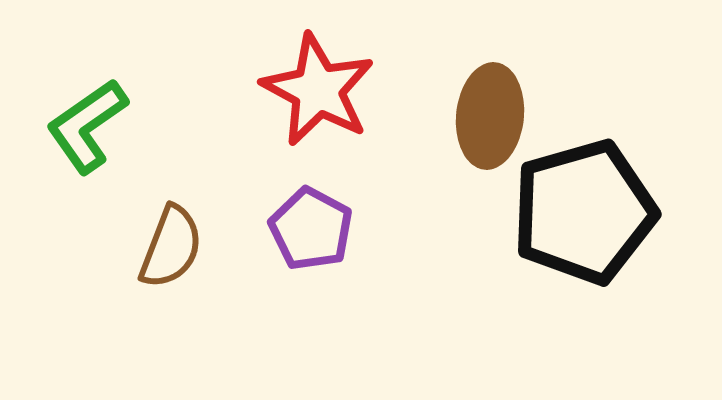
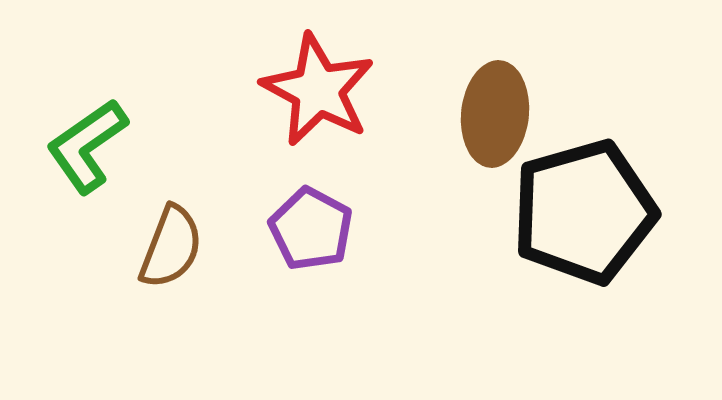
brown ellipse: moved 5 px right, 2 px up
green L-shape: moved 20 px down
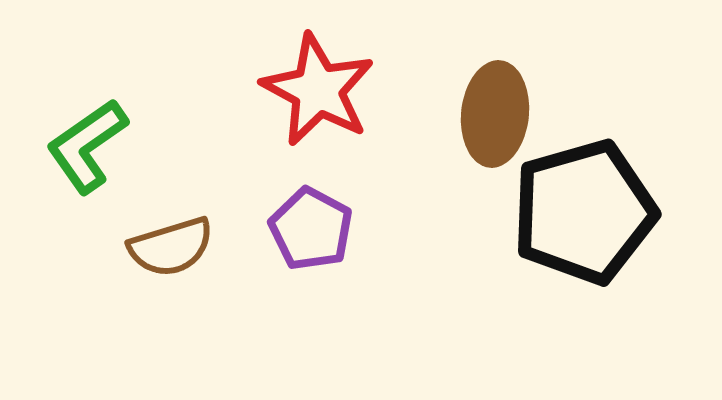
brown semicircle: rotated 52 degrees clockwise
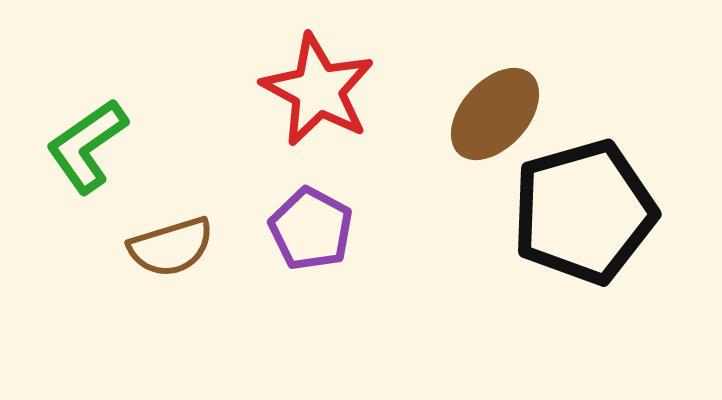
brown ellipse: rotated 36 degrees clockwise
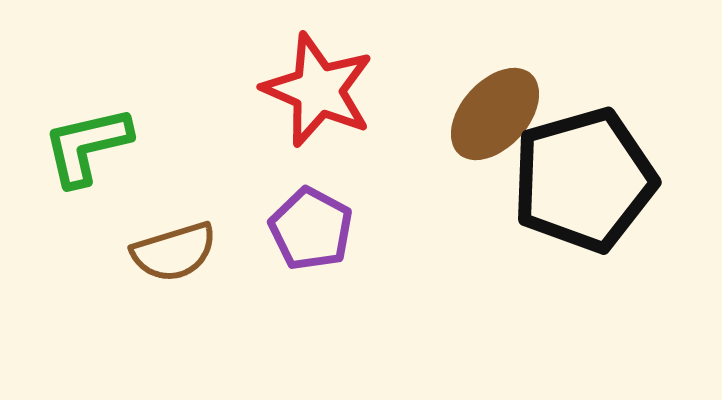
red star: rotated 5 degrees counterclockwise
green L-shape: rotated 22 degrees clockwise
black pentagon: moved 32 px up
brown semicircle: moved 3 px right, 5 px down
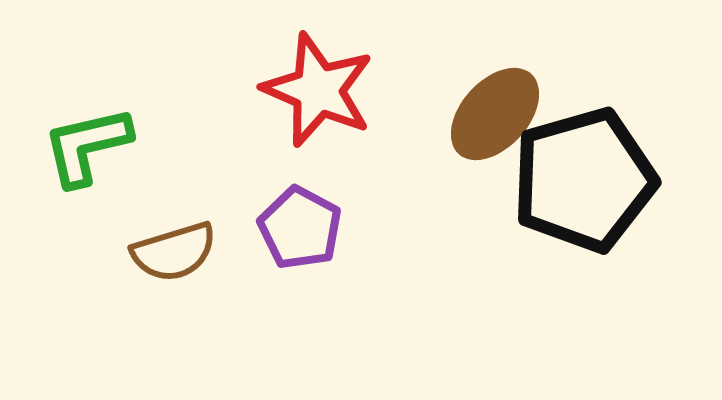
purple pentagon: moved 11 px left, 1 px up
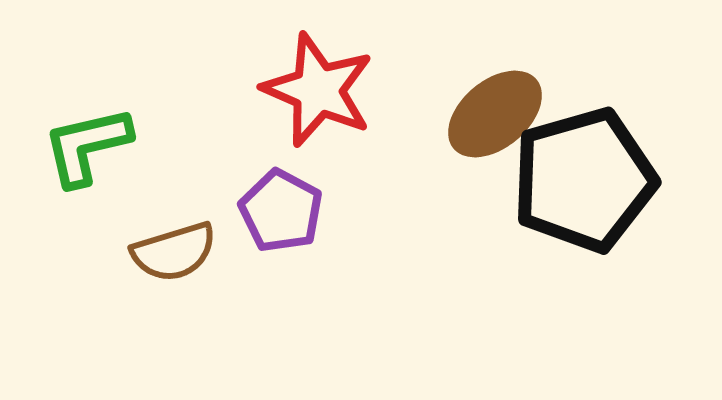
brown ellipse: rotated 8 degrees clockwise
purple pentagon: moved 19 px left, 17 px up
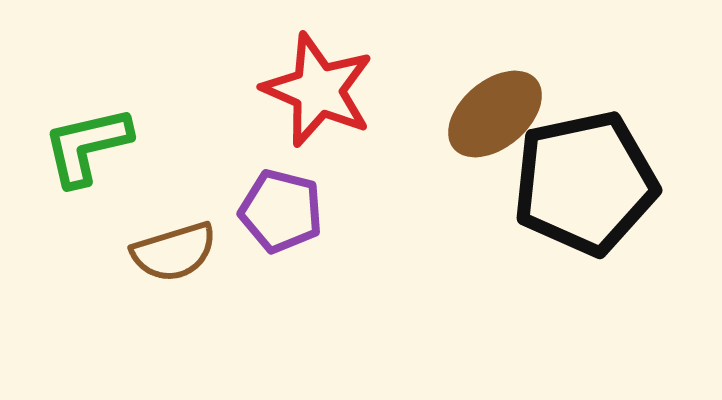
black pentagon: moved 1 px right, 3 px down; rotated 4 degrees clockwise
purple pentagon: rotated 14 degrees counterclockwise
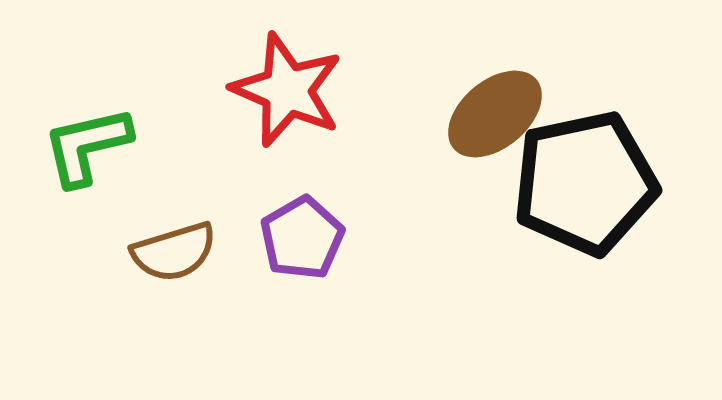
red star: moved 31 px left
purple pentagon: moved 21 px right, 27 px down; rotated 28 degrees clockwise
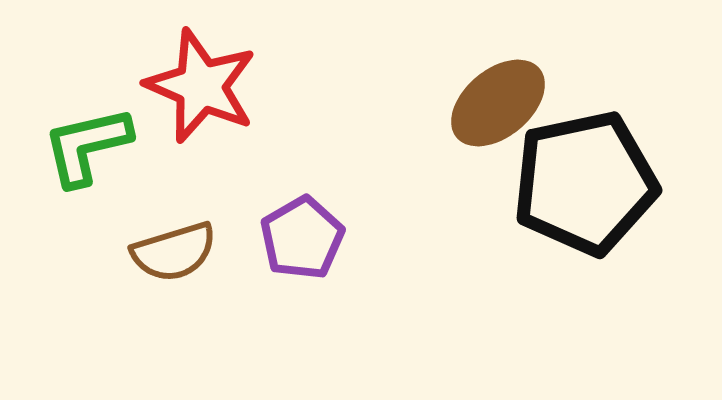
red star: moved 86 px left, 4 px up
brown ellipse: moved 3 px right, 11 px up
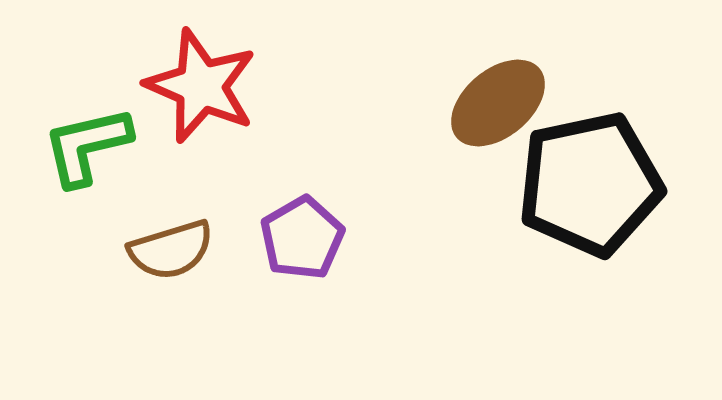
black pentagon: moved 5 px right, 1 px down
brown semicircle: moved 3 px left, 2 px up
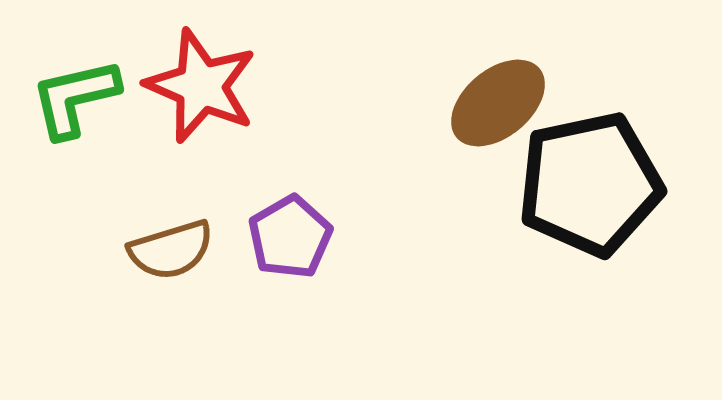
green L-shape: moved 12 px left, 48 px up
purple pentagon: moved 12 px left, 1 px up
